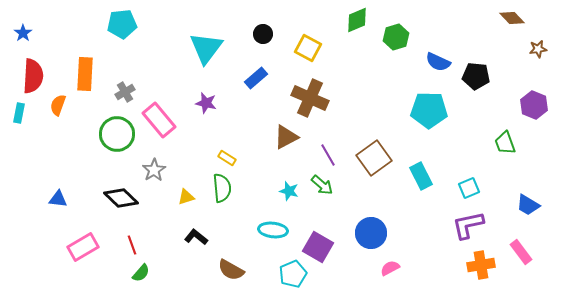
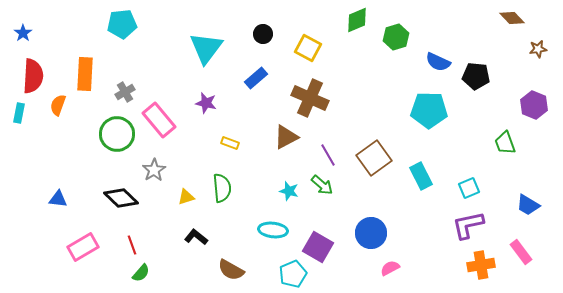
yellow rectangle at (227, 158): moved 3 px right, 15 px up; rotated 12 degrees counterclockwise
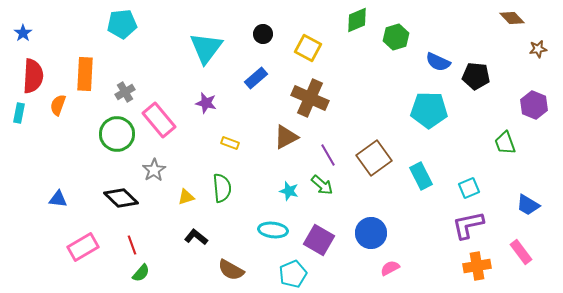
purple square at (318, 247): moved 1 px right, 7 px up
orange cross at (481, 265): moved 4 px left, 1 px down
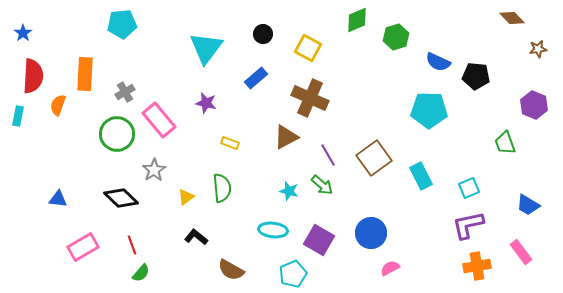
cyan rectangle at (19, 113): moved 1 px left, 3 px down
yellow triangle at (186, 197): rotated 18 degrees counterclockwise
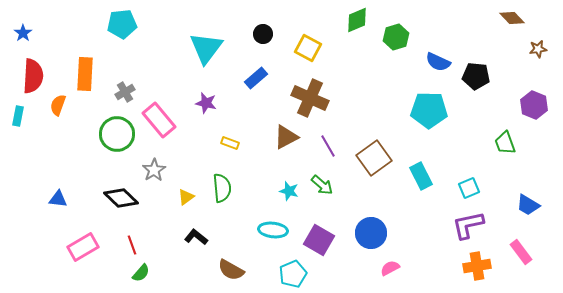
purple line at (328, 155): moved 9 px up
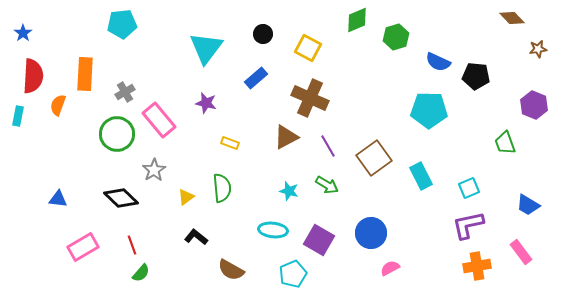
green arrow at (322, 185): moved 5 px right; rotated 10 degrees counterclockwise
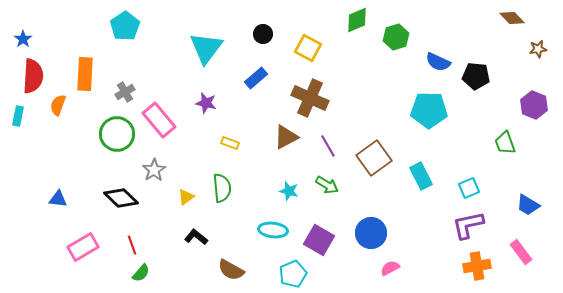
cyan pentagon at (122, 24): moved 3 px right, 2 px down; rotated 28 degrees counterclockwise
blue star at (23, 33): moved 6 px down
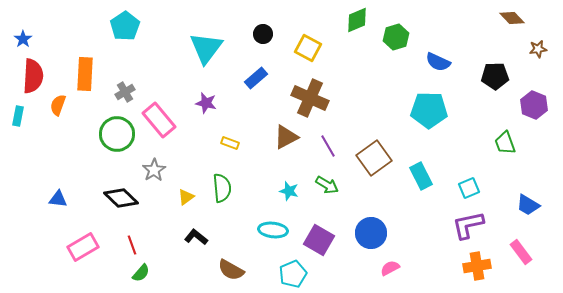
black pentagon at (476, 76): moved 19 px right; rotated 8 degrees counterclockwise
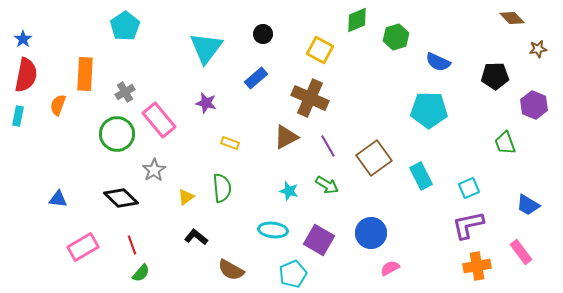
yellow square at (308, 48): moved 12 px right, 2 px down
red semicircle at (33, 76): moved 7 px left, 1 px up; rotated 8 degrees clockwise
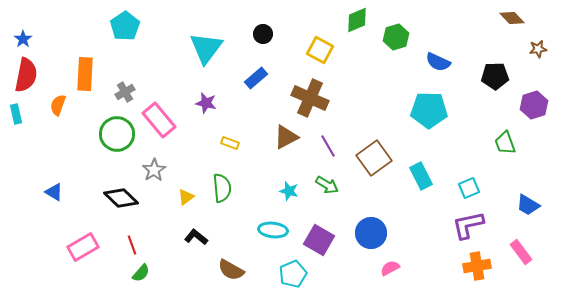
purple hexagon at (534, 105): rotated 20 degrees clockwise
cyan rectangle at (18, 116): moved 2 px left, 2 px up; rotated 24 degrees counterclockwise
blue triangle at (58, 199): moved 4 px left, 7 px up; rotated 24 degrees clockwise
